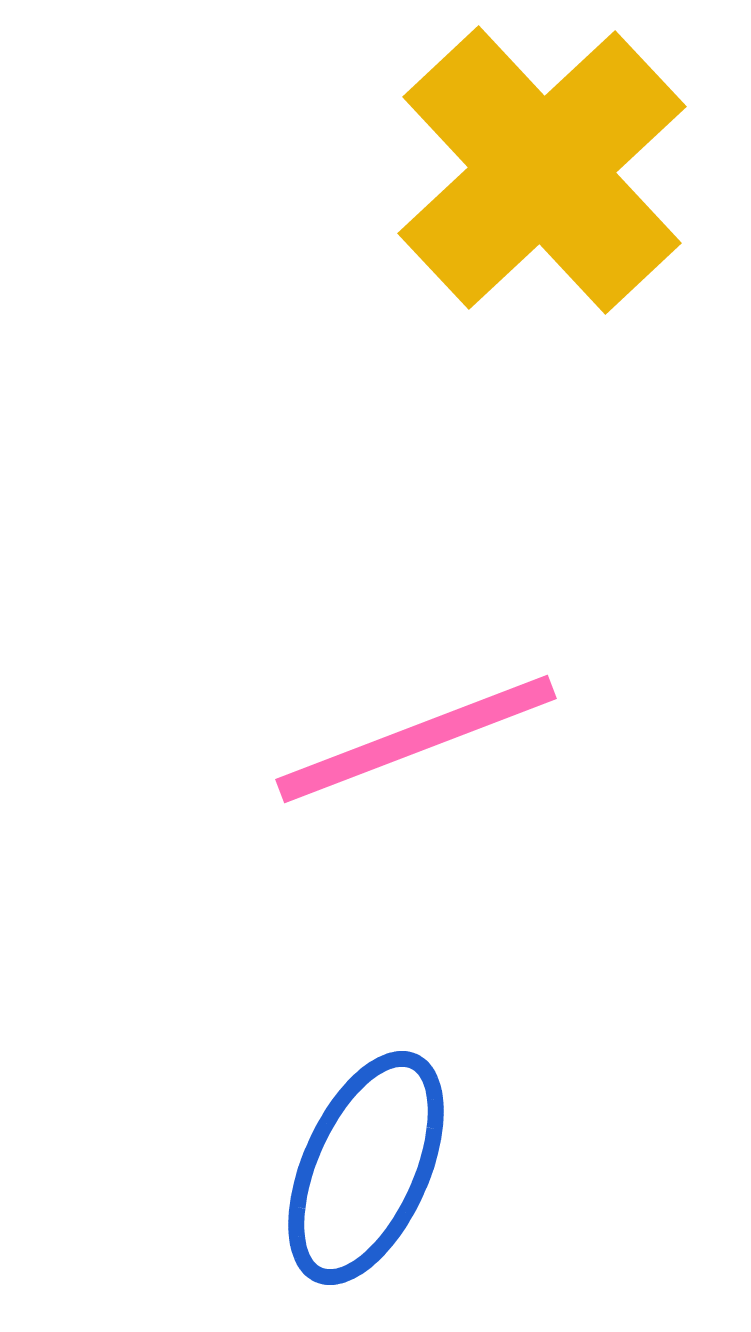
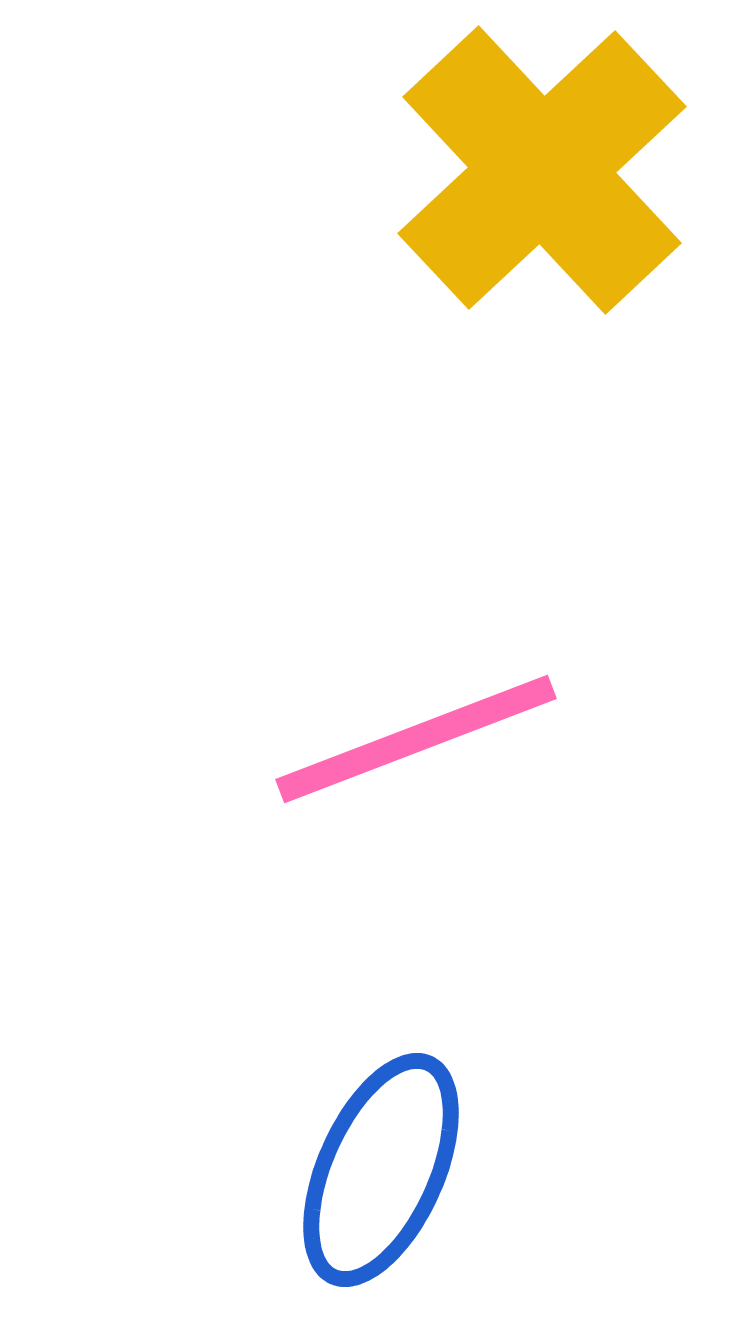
blue ellipse: moved 15 px right, 2 px down
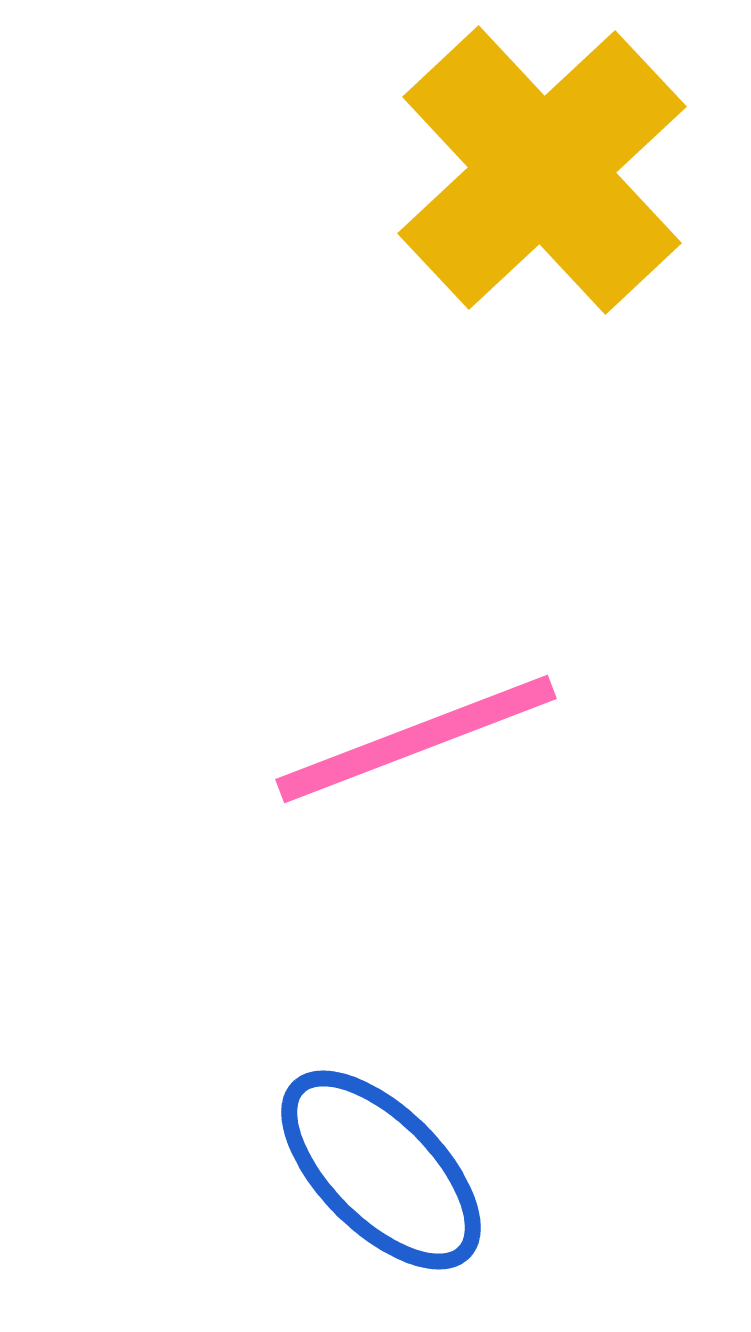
blue ellipse: rotated 69 degrees counterclockwise
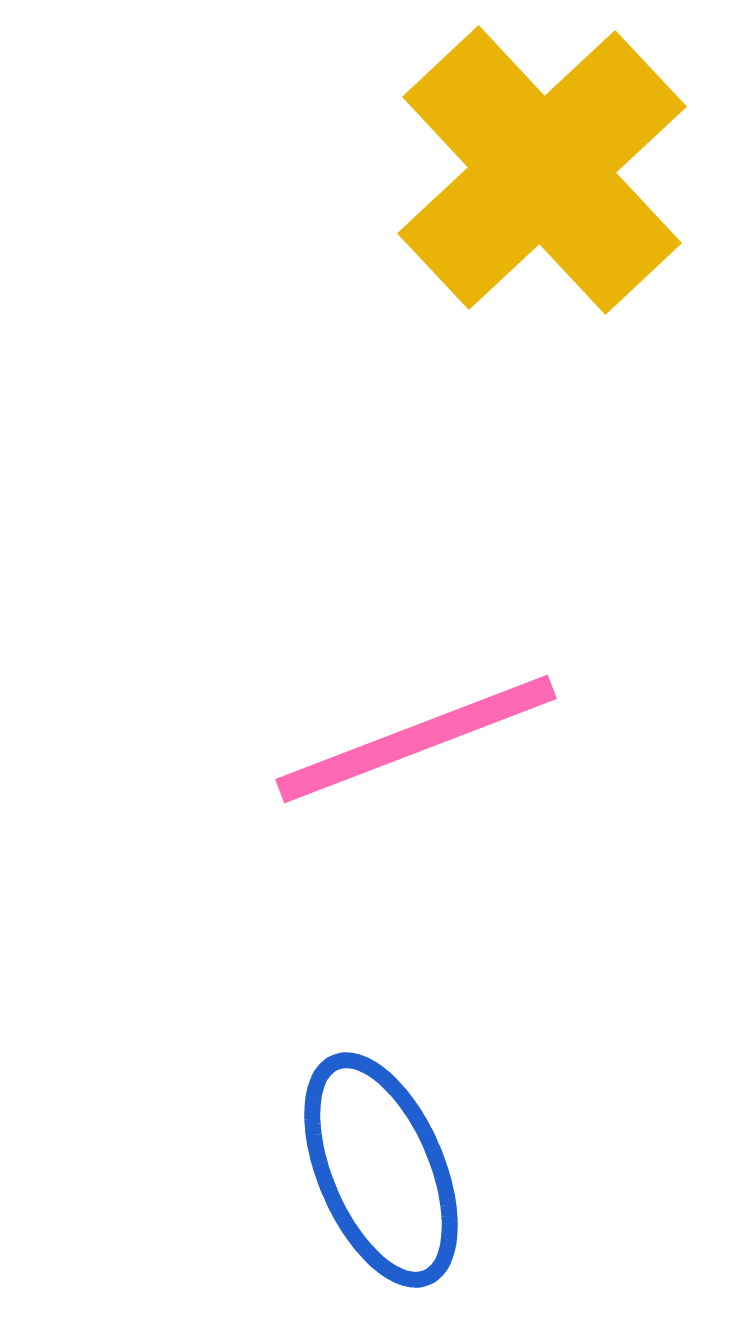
blue ellipse: rotated 22 degrees clockwise
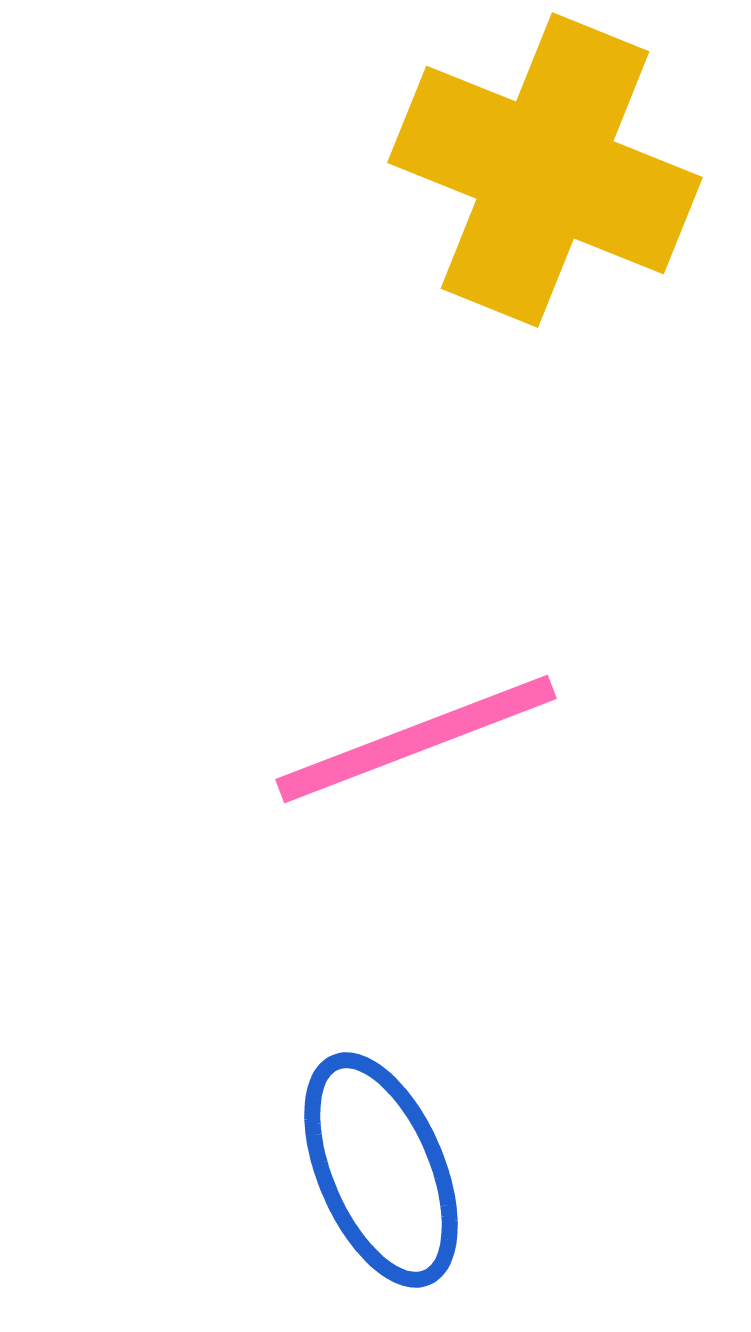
yellow cross: moved 3 px right; rotated 25 degrees counterclockwise
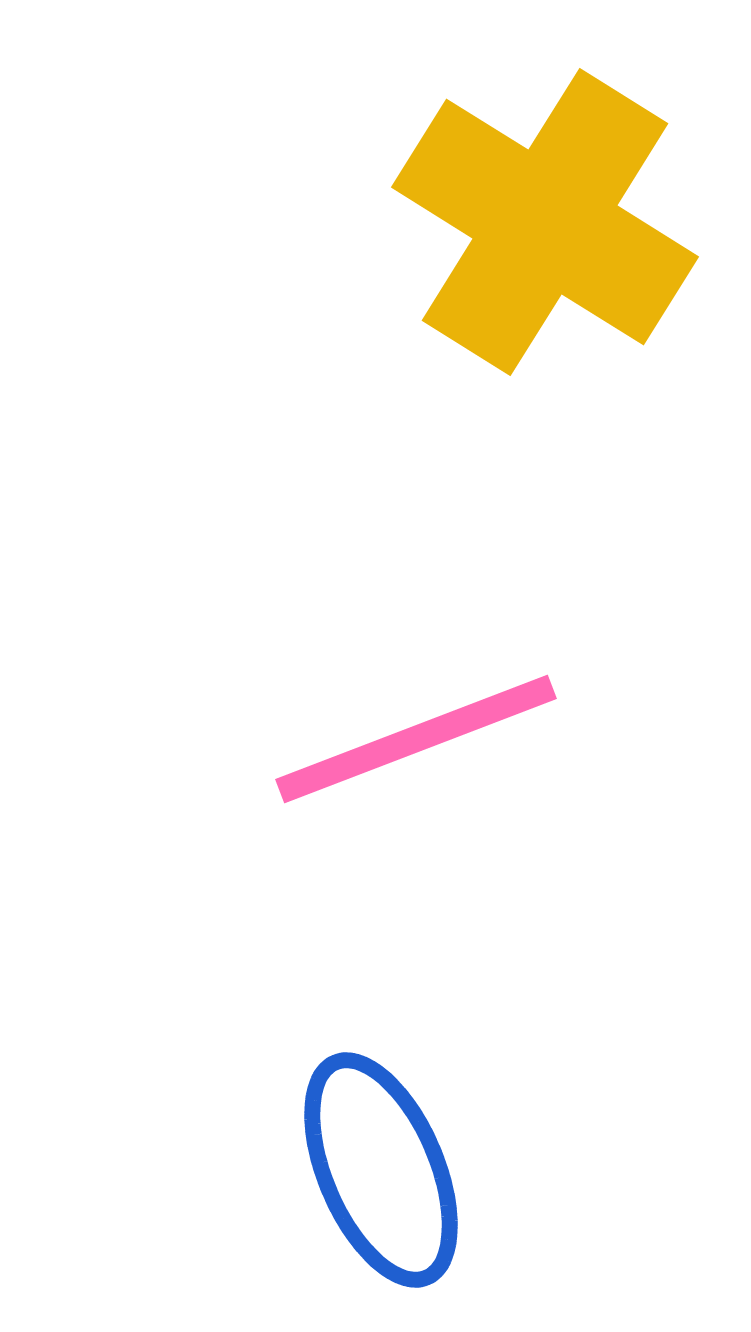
yellow cross: moved 52 px down; rotated 10 degrees clockwise
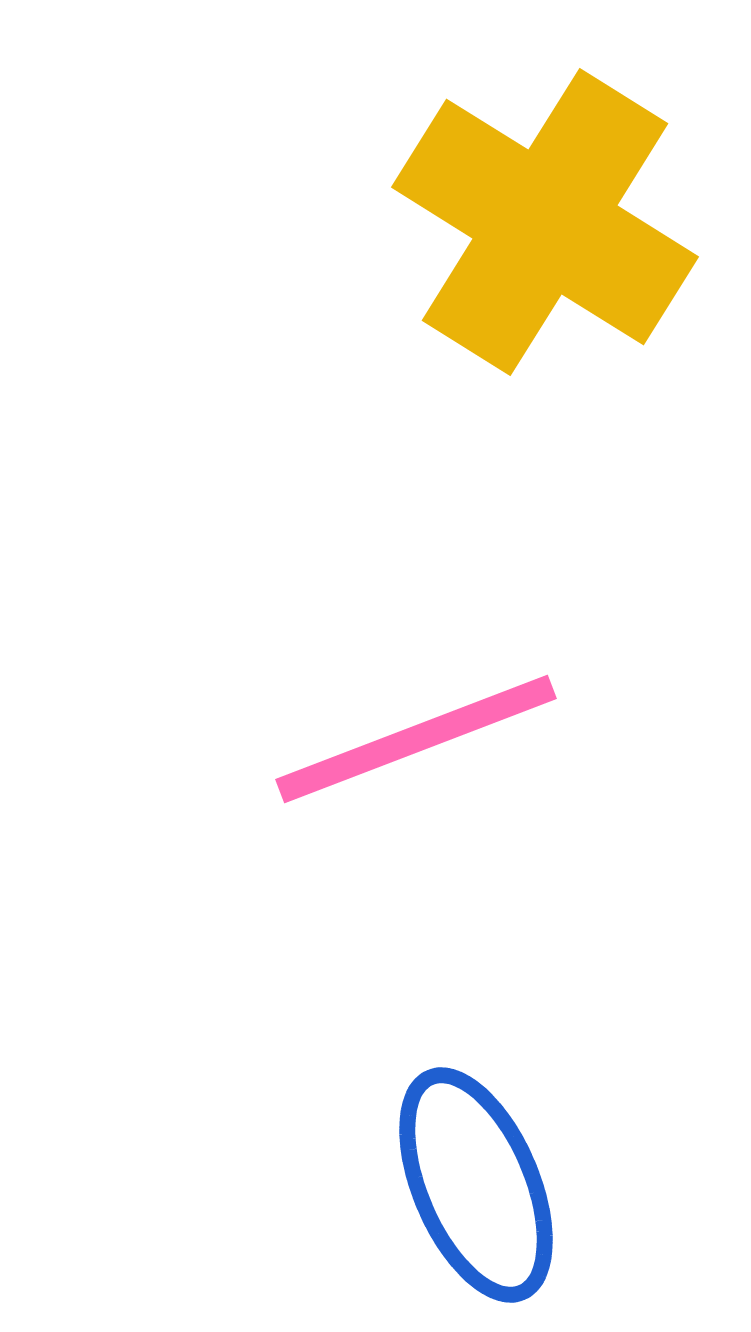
blue ellipse: moved 95 px right, 15 px down
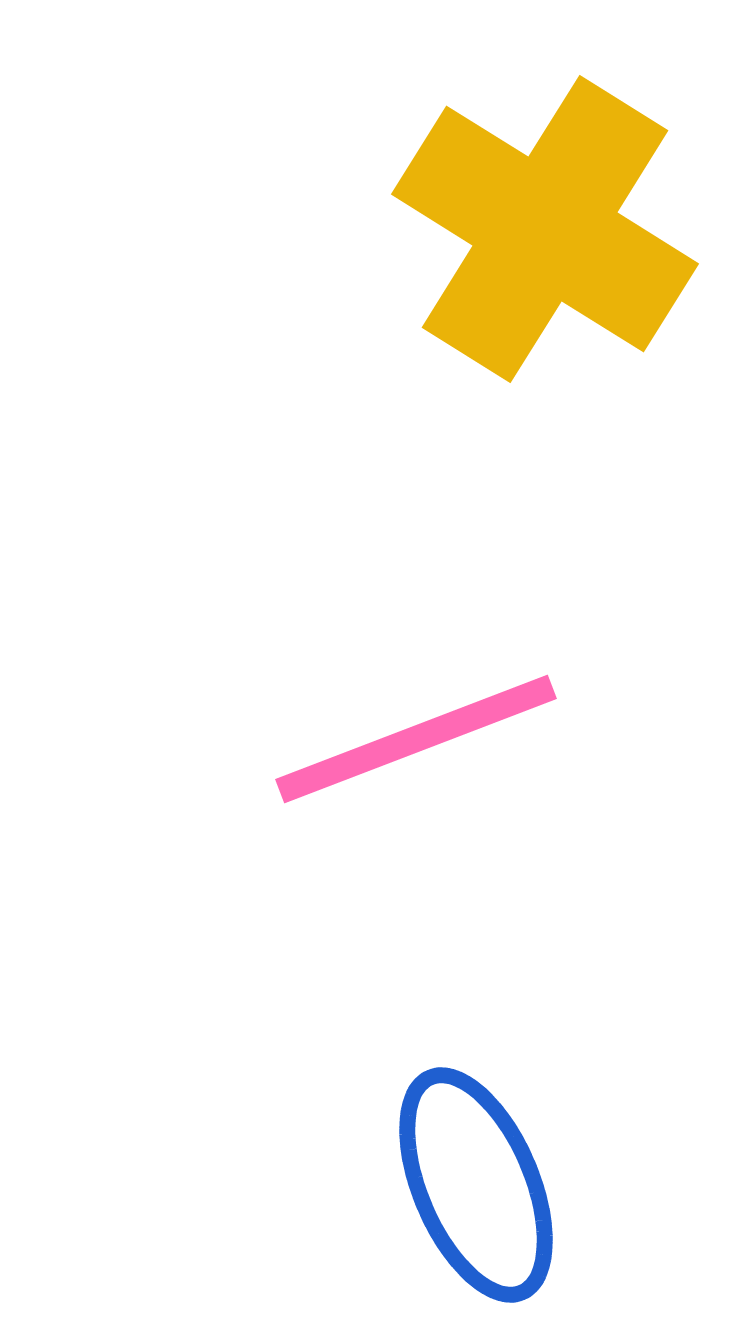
yellow cross: moved 7 px down
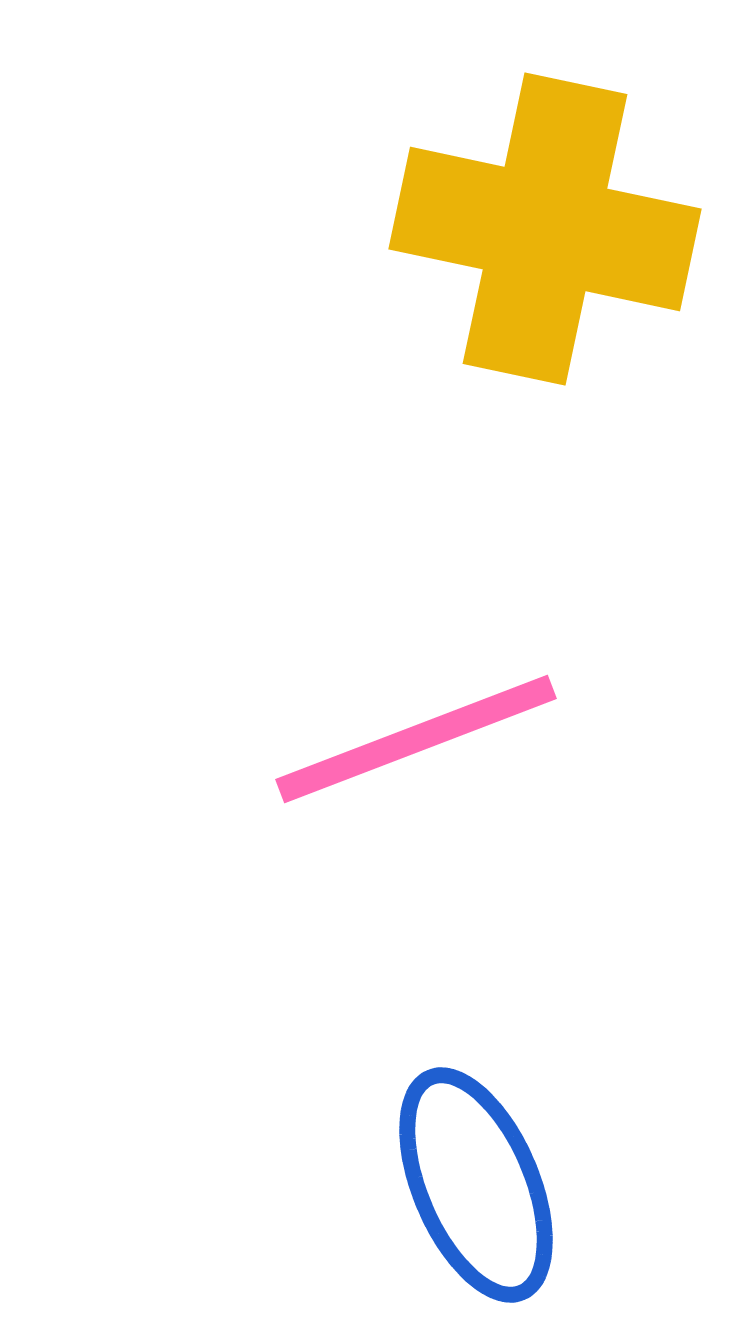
yellow cross: rotated 20 degrees counterclockwise
